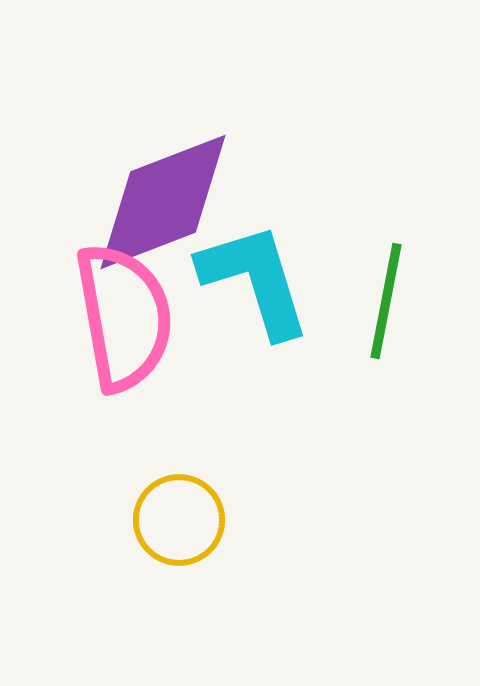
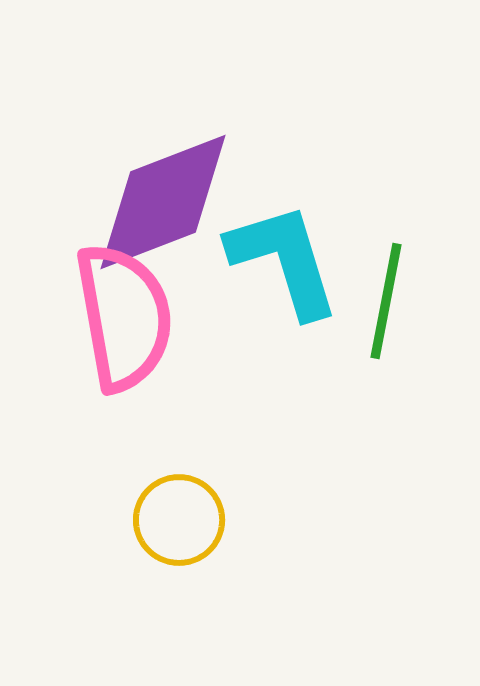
cyan L-shape: moved 29 px right, 20 px up
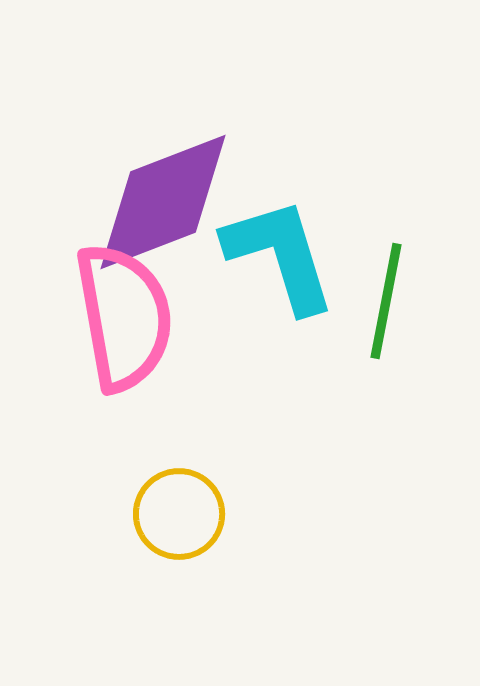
cyan L-shape: moved 4 px left, 5 px up
yellow circle: moved 6 px up
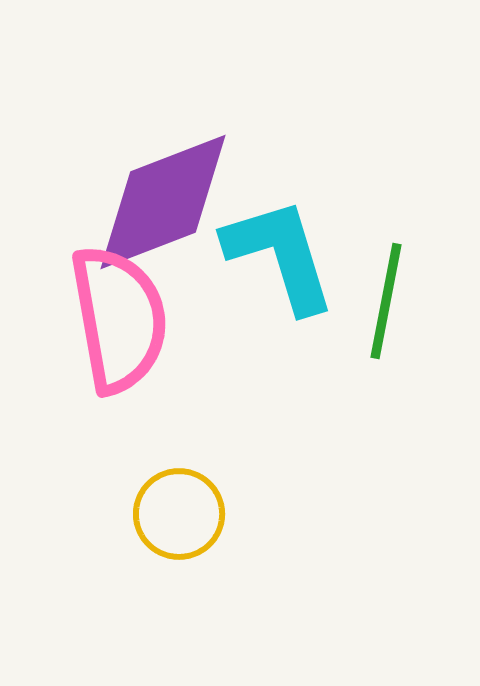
pink semicircle: moved 5 px left, 2 px down
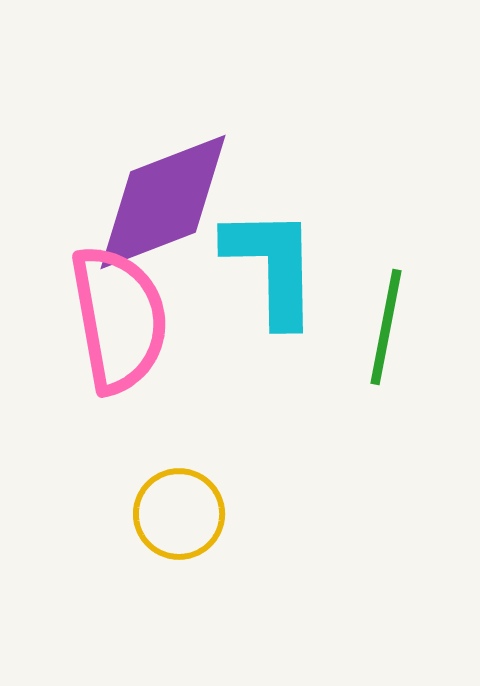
cyan L-shape: moved 8 px left, 11 px down; rotated 16 degrees clockwise
green line: moved 26 px down
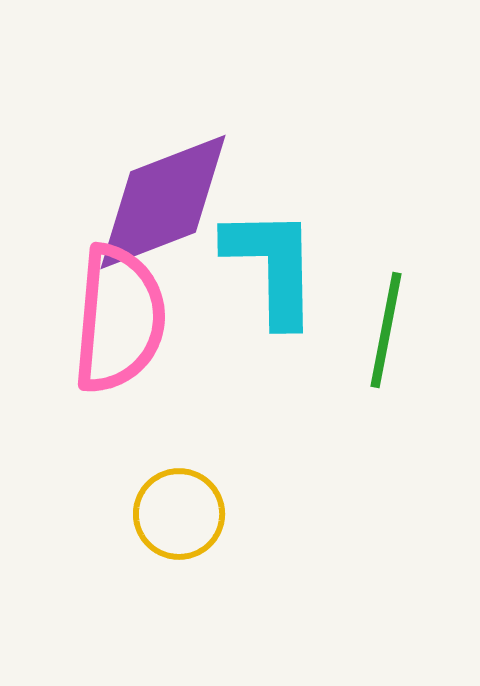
pink semicircle: rotated 15 degrees clockwise
green line: moved 3 px down
